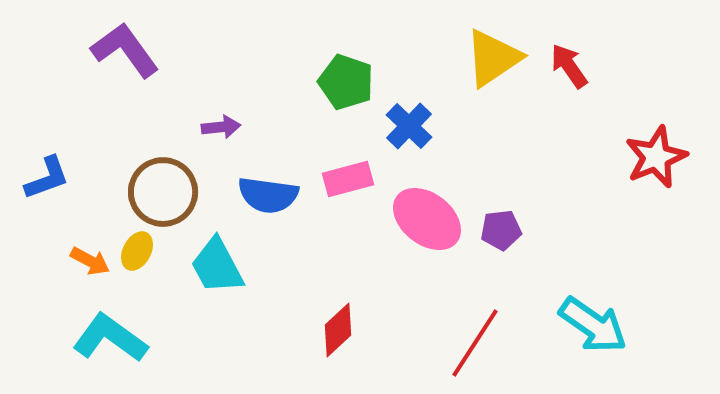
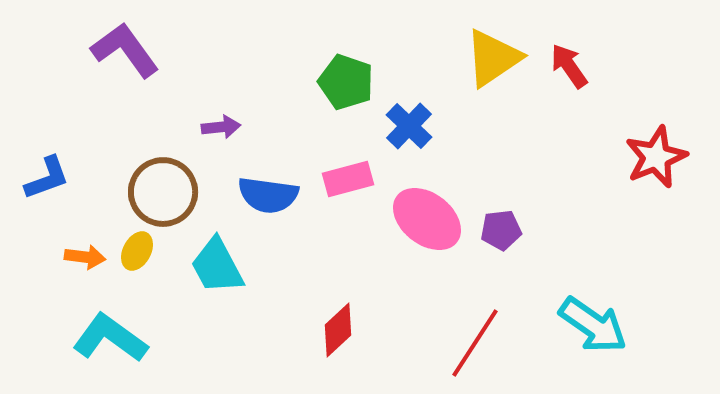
orange arrow: moved 5 px left, 4 px up; rotated 21 degrees counterclockwise
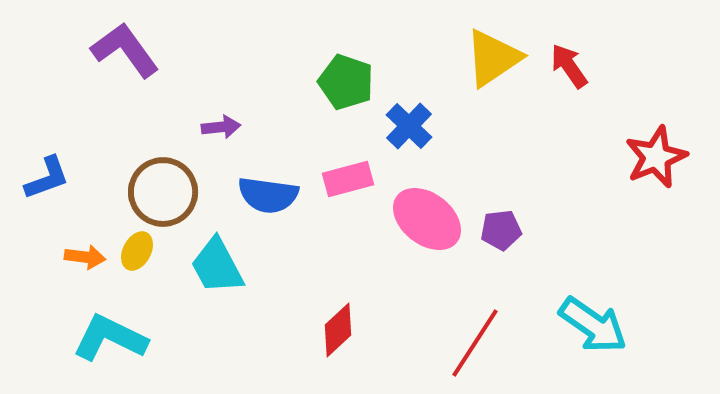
cyan L-shape: rotated 10 degrees counterclockwise
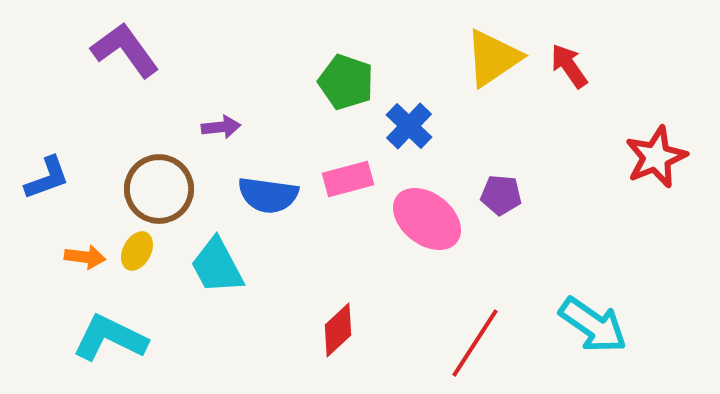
brown circle: moved 4 px left, 3 px up
purple pentagon: moved 35 px up; rotated 12 degrees clockwise
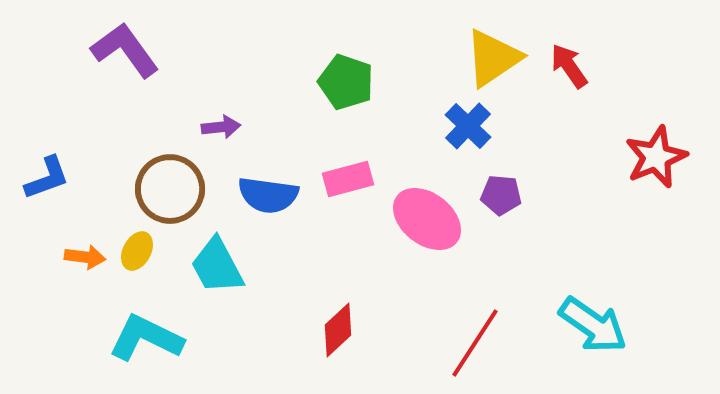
blue cross: moved 59 px right
brown circle: moved 11 px right
cyan L-shape: moved 36 px right
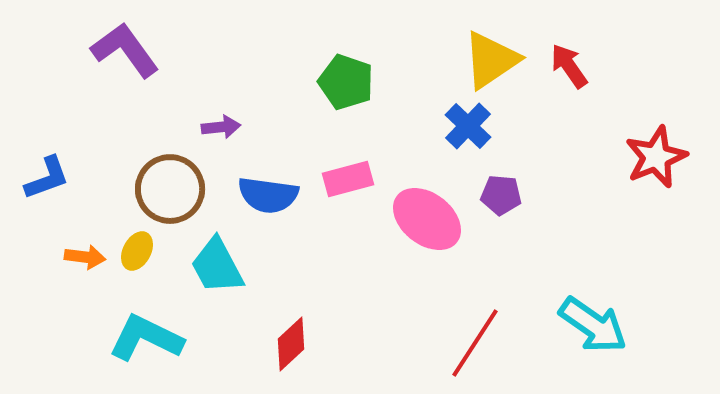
yellow triangle: moved 2 px left, 2 px down
red diamond: moved 47 px left, 14 px down
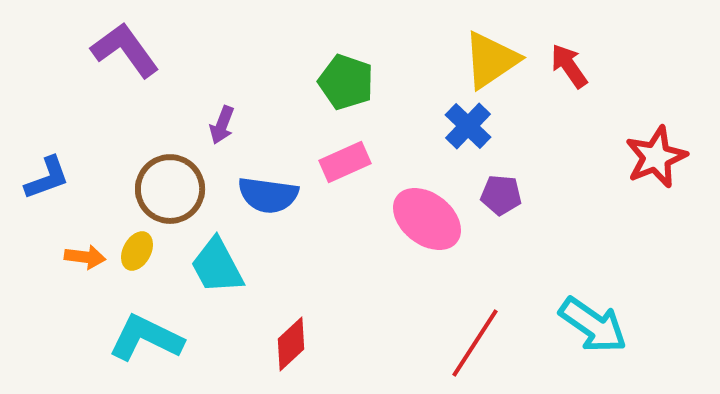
purple arrow: moved 1 px right, 2 px up; rotated 117 degrees clockwise
pink rectangle: moved 3 px left, 17 px up; rotated 9 degrees counterclockwise
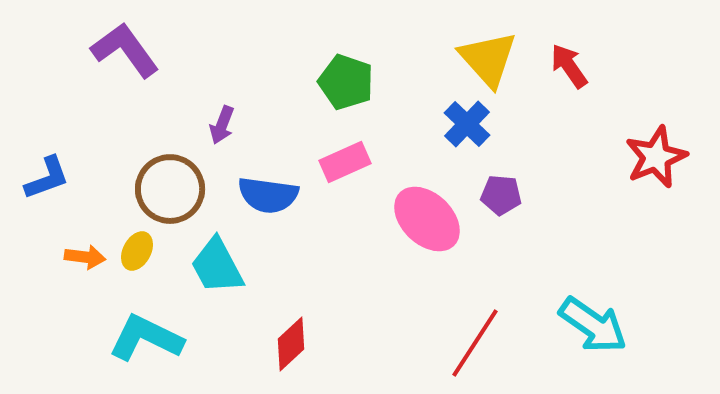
yellow triangle: moved 3 px left, 1 px up; rotated 38 degrees counterclockwise
blue cross: moved 1 px left, 2 px up
pink ellipse: rotated 6 degrees clockwise
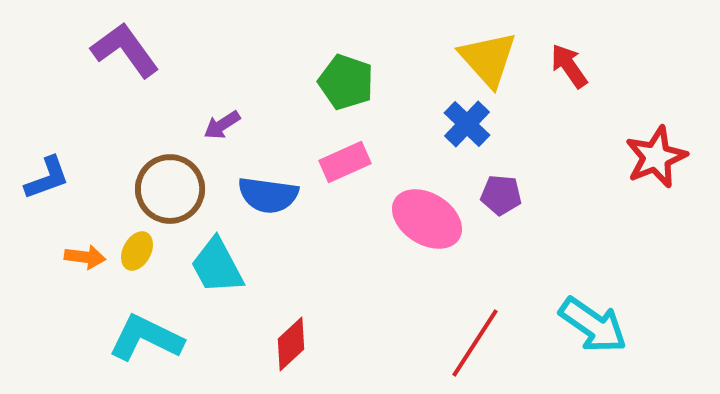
purple arrow: rotated 36 degrees clockwise
pink ellipse: rotated 12 degrees counterclockwise
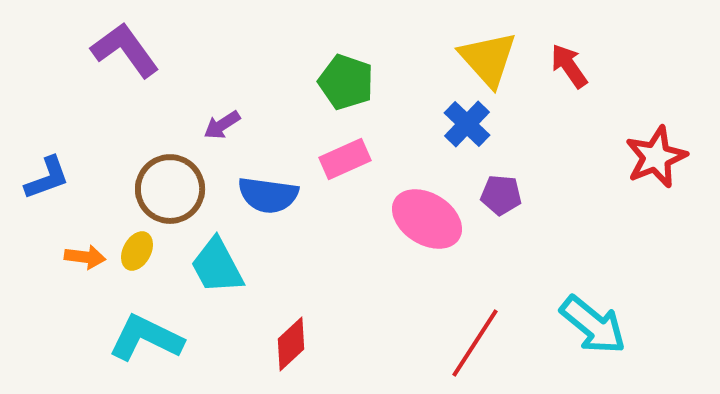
pink rectangle: moved 3 px up
cyan arrow: rotated 4 degrees clockwise
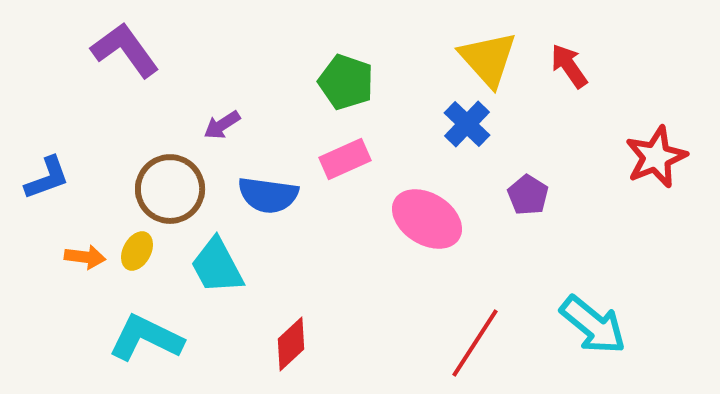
purple pentagon: moved 27 px right; rotated 27 degrees clockwise
